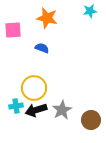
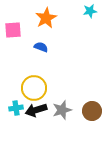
orange star: moved 1 px left; rotated 30 degrees clockwise
blue semicircle: moved 1 px left, 1 px up
cyan cross: moved 2 px down
gray star: rotated 12 degrees clockwise
brown circle: moved 1 px right, 9 px up
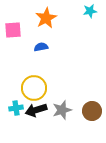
blue semicircle: rotated 32 degrees counterclockwise
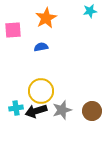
yellow circle: moved 7 px right, 3 px down
black arrow: moved 1 px down
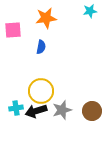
orange star: rotated 20 degrees clockwise
blue semicircle: rotated 112 degrees clockwise
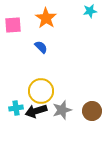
orange star: rotated 30 degrees counterclockwise
pink square: moved 5 px up
blue semicircle: rotated 56 degrees counterclockwise
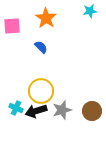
pink square: moved 1 px left, 1 px down
cyan cross: rotated 32 degrees clockwise
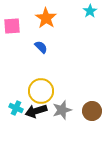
cyan star: rotated 24 degrees counterclockwise
